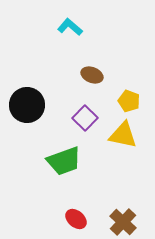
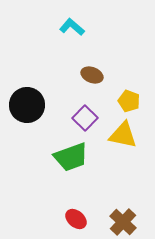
cyan L-shape: moved 2 px right
green trapezoid: moved 7 px right, 4 px up
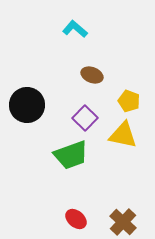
cyan L-shape: moved 3 px right, 2 px down
green trapezoid: moved 2 px up
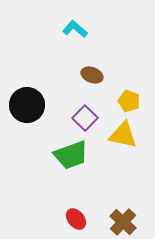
red ellipse: rotated 10 degrees clockwise
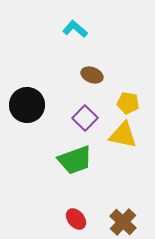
yellow pentagon: moved 1 px left, 2 px down; rotated 10 degrees counterclockwise
green trapezoid: moved 4 px right, 5 px down
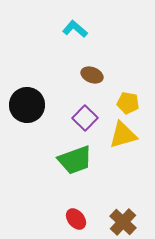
yellow triangle: rotated 28 degrees counterclockwise
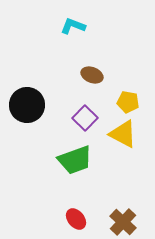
cyan L-shape: moved 2 px left, 3 px up; rotated 20 degrees counterclockwise
yellow pentagon: moved 1 px up
yellow triangle: moved 1 px up; rotated 44 degrees clockwise
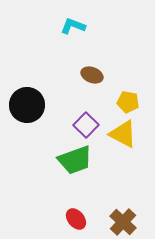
purple square: moved 1 px right, 7 px down
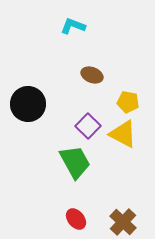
black circle: moved 1 px right, 1 px up
purple square: moved 2 px right, 1 px down
green trapezoid: moved 2 px down; rotated 99 degrees counterclockwise
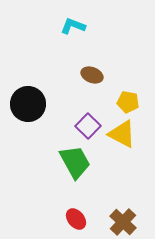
yellow triangle: moved 1 px left
